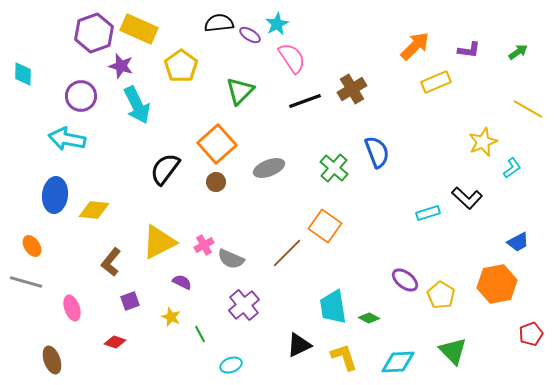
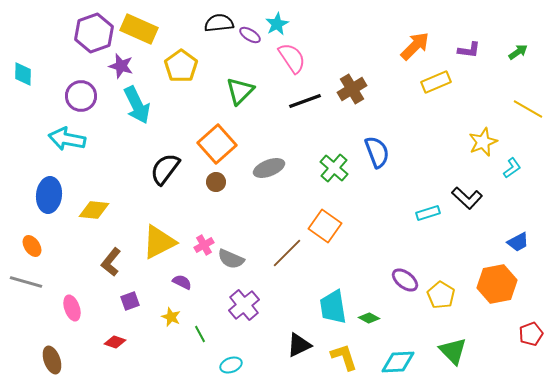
blue ellipse at (55, 195): moved 6 px left
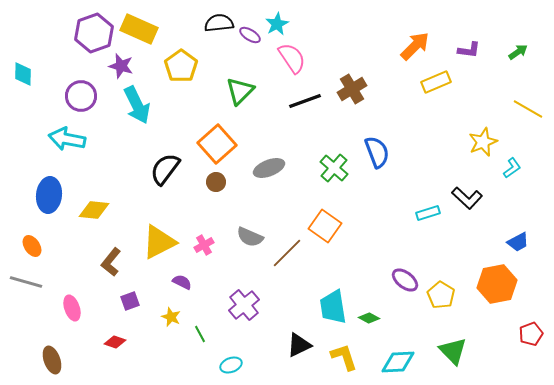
gray semicircle at (231, 259): moved 19 px right, 22 px up
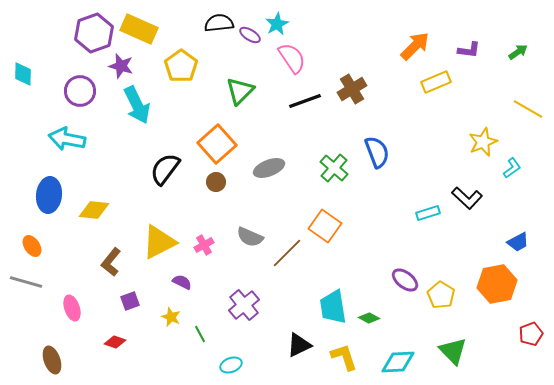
purple circle at (81, 96): moved 1 px left, 5 px up
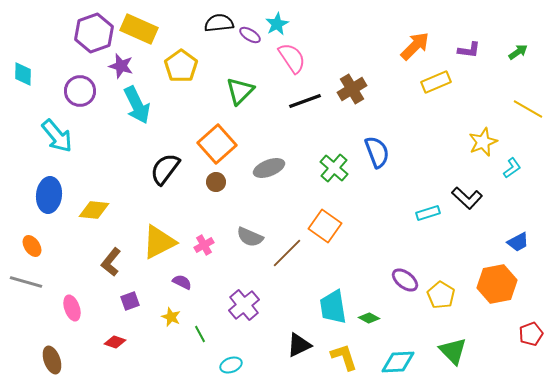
cyan arrow at (67, 139): moved 10 px left, 3 px up; rotated 141 degrees counterclockwise
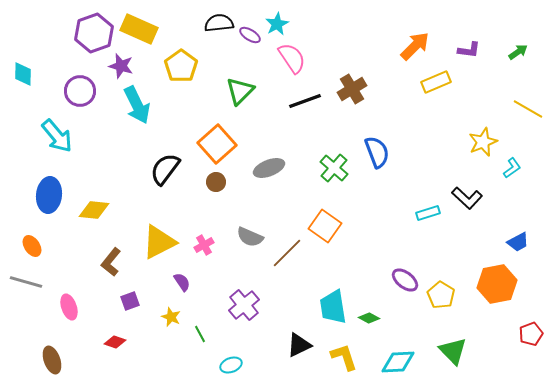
purple semicircle at (182, 282): rotated 30 degrees clockwise
pink ellipse at (72, 308): moved 3 px left, 1 px up
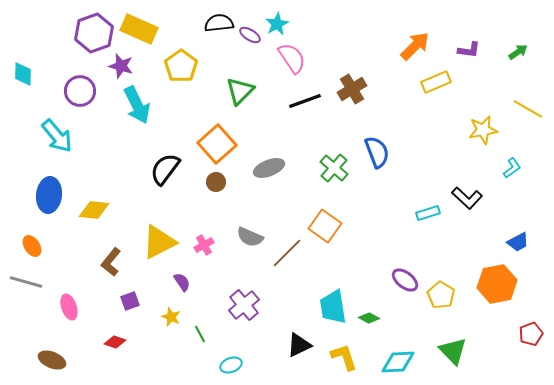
yellow star at (483, 142): moved 12 px up; rotated 12 degrees clockwise
brown ellipse at (52, 360): rotated 48 degrees counterclockwise
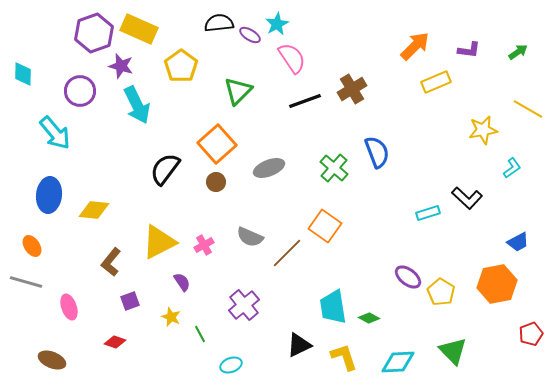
green triangle at (240, 91): moved 2 px left
cyan arrow at (57, 136): moved 2 px left, 3 px up
purple ellipse at (405, 280): moved 3 px right, 3 px up
yellow pentagon at (441, 295): moved 3 px up
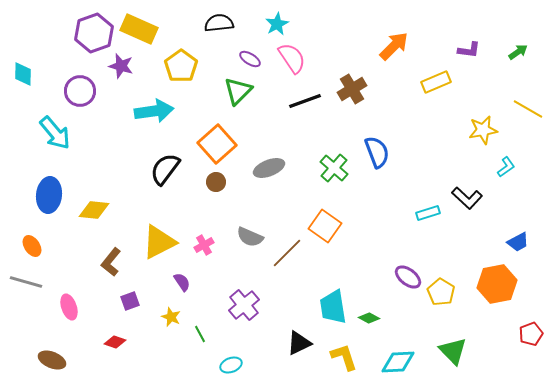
purple ellipse at (250, 35): moved 24 px down
orange arrow at (415, 46): moved 21 px left
cyan arrow at (137, 105): moved 17 px right, 6 px down; rotated 72 degrees counterclockwise
cyan L-shape at (512, 168): moved 6 px left, 1 px up
black triangle at (299, 345): moved 2 px up
